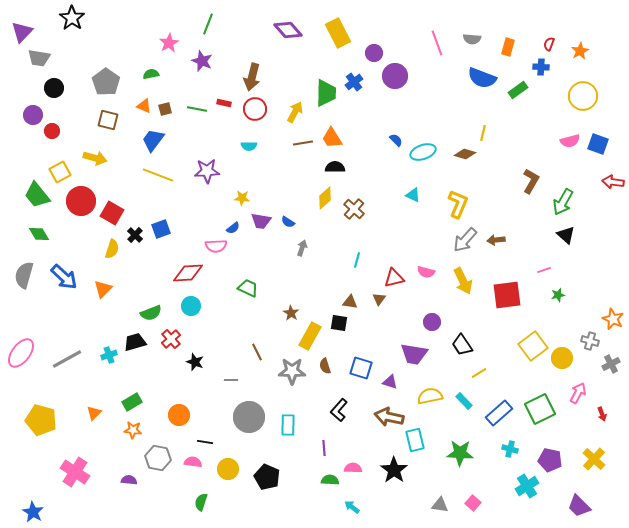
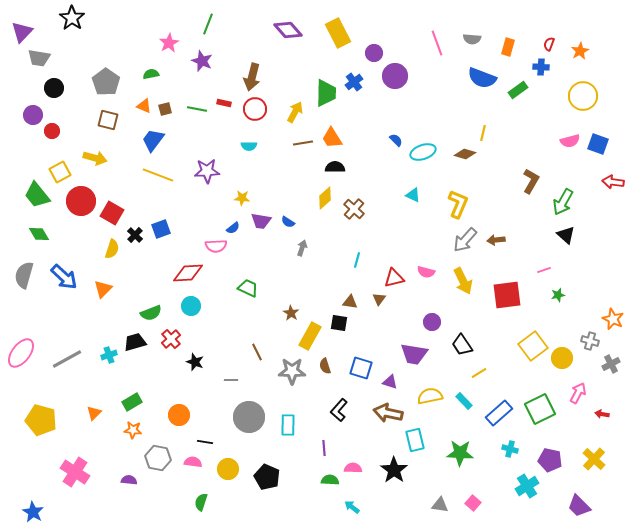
red arrow at (602, 414): rotated 120 degrees clockwise
brown arrow at (389, 417): moved 1 px left, 4 px up
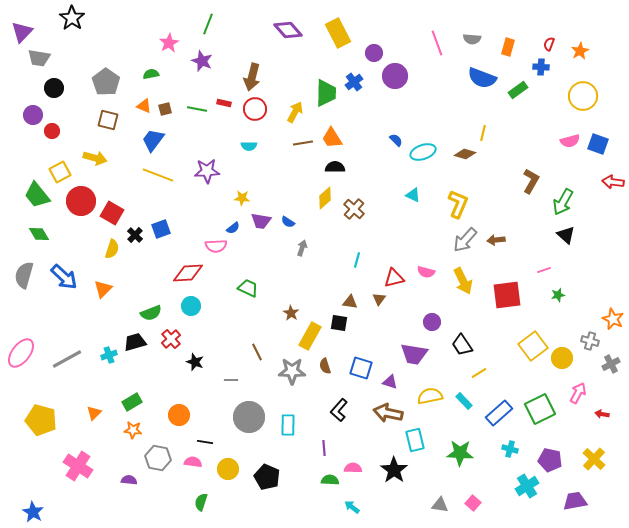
pink cross at (75, 472): moved 3 px right, 6 px up
purple trapezoid at (579, 506): moved 4 px left, 5 px up; rotated 125 degrees clockwise
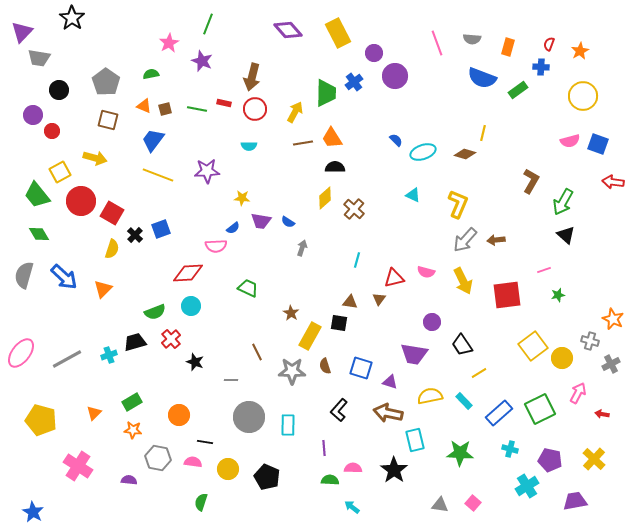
black circle at (54, 88): moved 5 px right, 2 px down
green semicircle at (151, 313): moved 4 px right, 1 px up
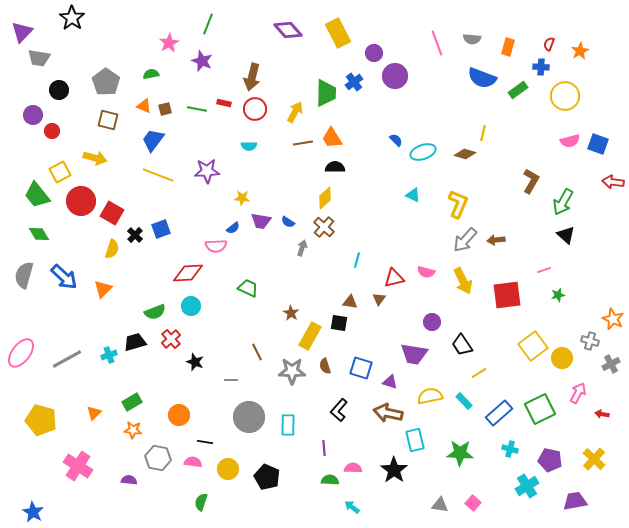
yellow circle at (583, 96): moved 18 px left
brown cross at (354, 209): moved 30 px left, 18 px down
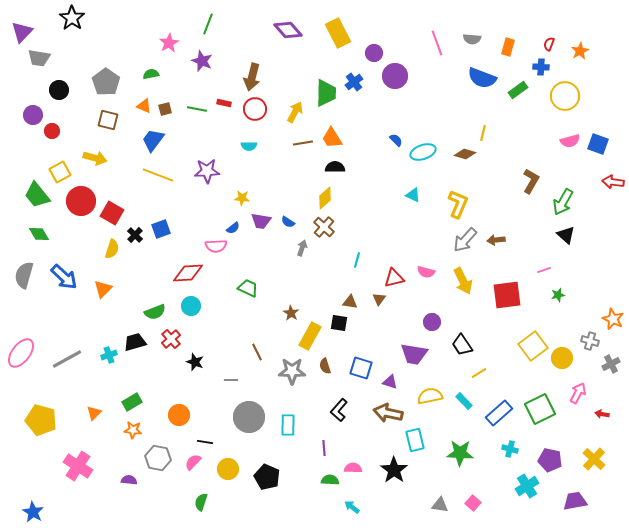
pink semicircle at (193, 462): rotated 54 degrees counterclockwise
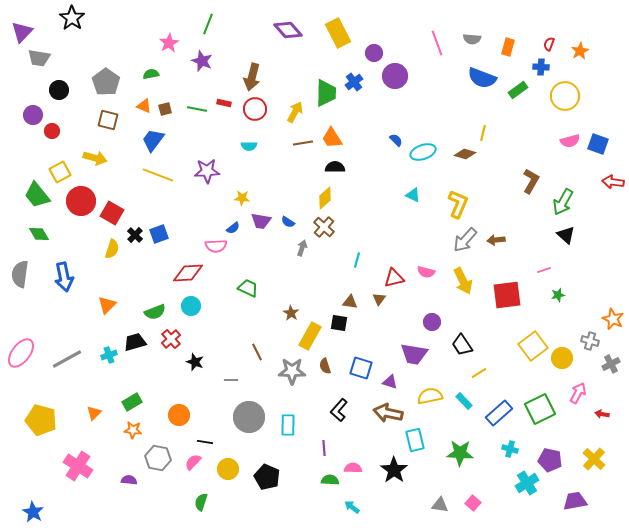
blue square at (161, 229): moved 2 px left, 5 px down
gray semicircle at (24, 275): moved 4 px left, 1 px up; rotated 8 degrees counterclockwise
blue arrow at (64, 277): rotated 36 degrees clockwise
orange triangle at (103, 289): moved 4 px right, 16 px down
cyan cross at (527, 486): moved 3 px up
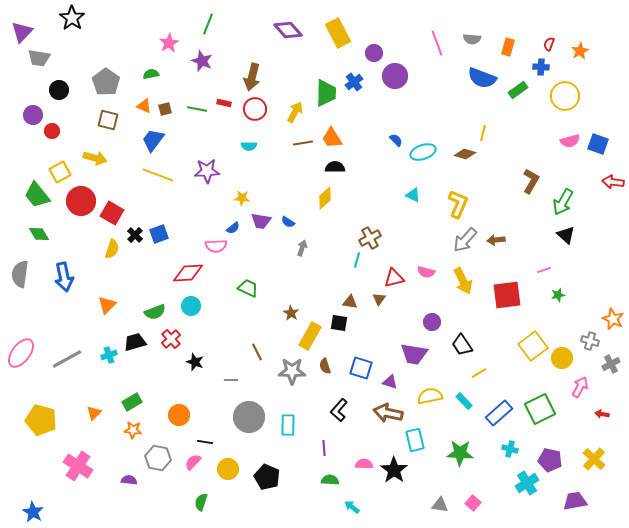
brown cross at (324, 227): moved 46 px right, 11 px down; rotated 20 degrees clockwise
pink arrow at (578, 393): moved 2 px right, 6 px up
pink semicircle at (353, 468): moved 11 px right, 4 px up
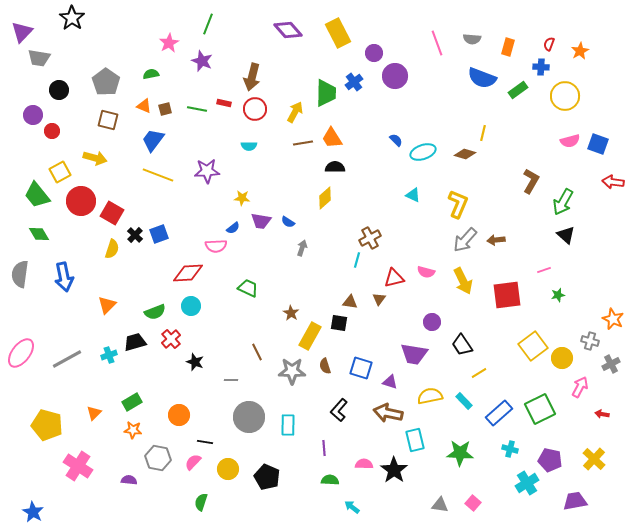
yellow pentagon at (41, 420): moved 6 px right, 5 px down
